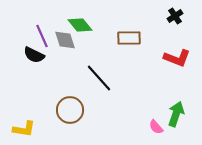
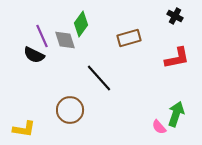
black cross: rotated 28 degrees counterclockwise
green diamond: moved 1 px right, 1 px up; rotated 75 degrees clockwise
brown rectangle: rotated 15 degrees counterclockwise
red L-shape: rotated 32 degrees counterclockwise
pink semicircle: moved 3 px right
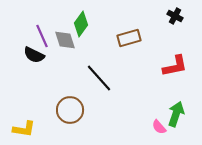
red L-shape: moved 2 px left, 8 px down
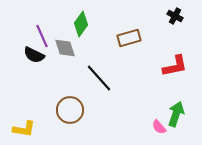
gray diamond: moved 8 px down
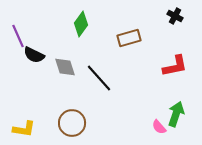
purple line: moved 24 px left
gray diamond: moved 19 px down
brown circle: moved 2 px right, 13 px down
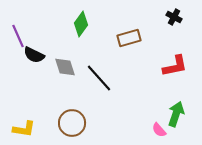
black cross: moved 1 px left, 1 px down
pink semicircle: moved 3 px down
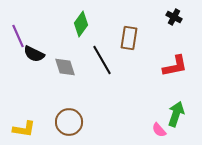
brown rectangle: rotated 65 degrees counterclockwise
black semicircle: moved 1 px up
black line: moved 3 px right, 18 px up; rotated 12 degrees clockwise
brown circle: moved 3 px left, 1 px up
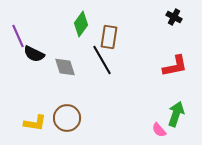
brown rectangle: moved 20 px left, 1 px up
brown circle: moved 2 px left, 4 px up
yellow L-shape: moved 11 px right, 6 px up
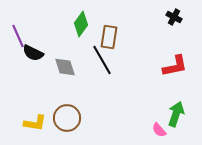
black semicircle: moved 1 px left, 1 px up
